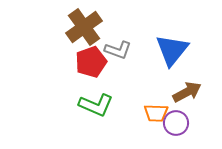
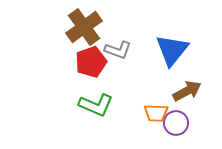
brown arrow: moved 1 px up
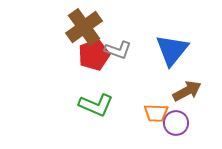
red pentagon: moved 3 px right, 7 px up
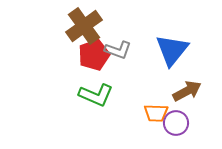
brown cross: moved 1 px up
green L-shape: moved 10 px up
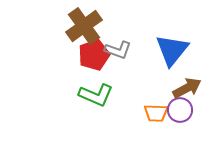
brown arrow: moved 3 px up
purple circle: moved 4 px right, 13 px up
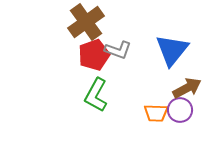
brown cross: moved 2 px right, 4 px up
green L-shape: rotated 96 degrees clockwise
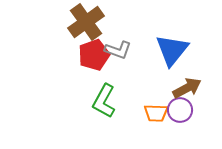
green L-shape: moved 8 px right, 6 px down
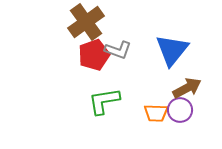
green L-shape: rotated 52 degrees clockwise
